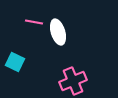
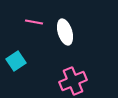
white ellipse: moved 7 px right
cyan square: moved 1 px right, 1 px up; rotated 30 degrees clockwise
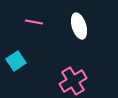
white ellipse: moved 14 px right, 6 px up
pink cross: rotated 8 degrees counterclockwise
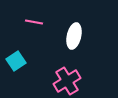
white ellipse: moved 5 px left, 10 px down; rotated 30 degrees clockwise
pink cross: moved 6 px left
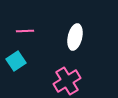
pink line: moved 9 px left, 9 px down; rotated 12 degrees counterclockwise
white ellipse: moved 1 px right, 1 px down
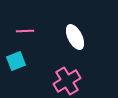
white ellipse: rotated 40 degrees counterclockwise
cyan square: rotated 12 degrees clockwise
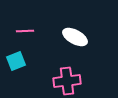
white ellipse: rotated 35 degrees counterclockwise
pink cross: rotated 24 degrees clockwise
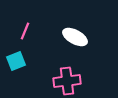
pink line: rotated 66 degrees counterclockwise
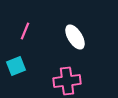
white ellipse: rotated 30 degrees clockwise
cyan square: moved 5 px down
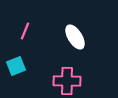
pink cross: rotated 8 degrees clockwise
